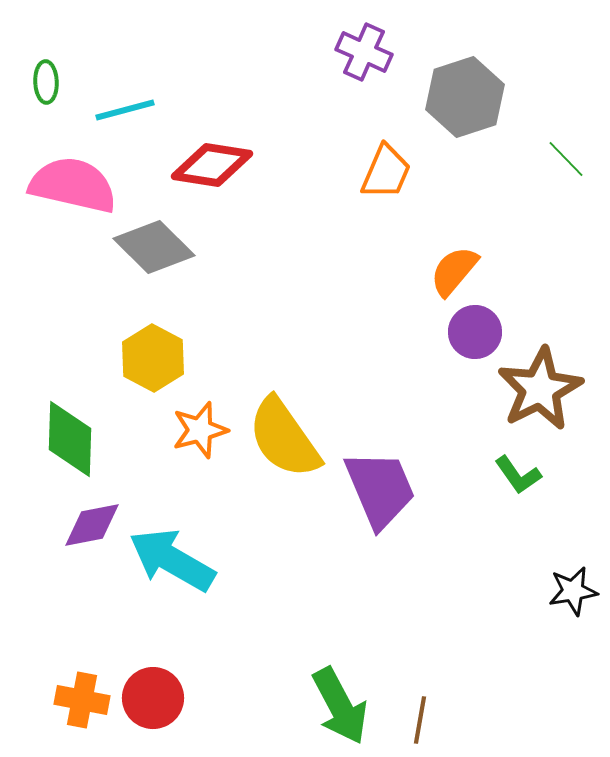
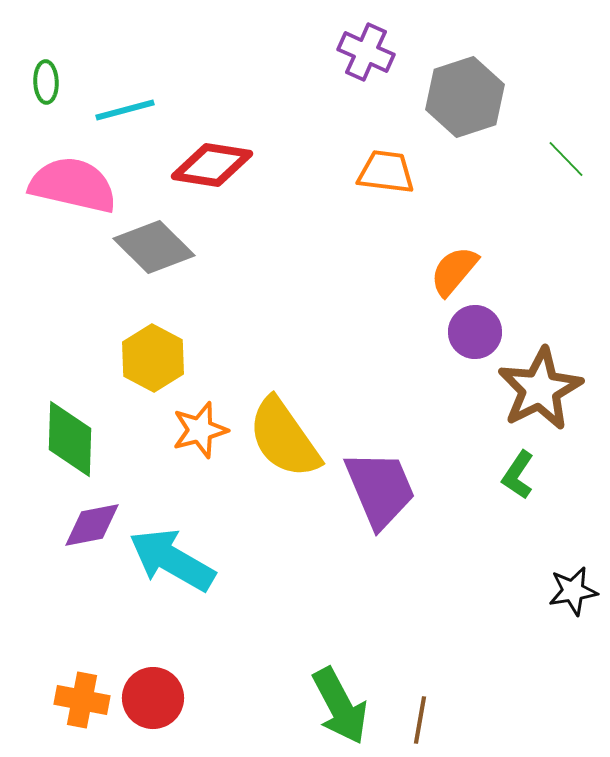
purple cross: moved 2 px right
orange trapezoid: rotated 106 degrees counterclockwise
green L-shape: rotated 69 degrees clockwise
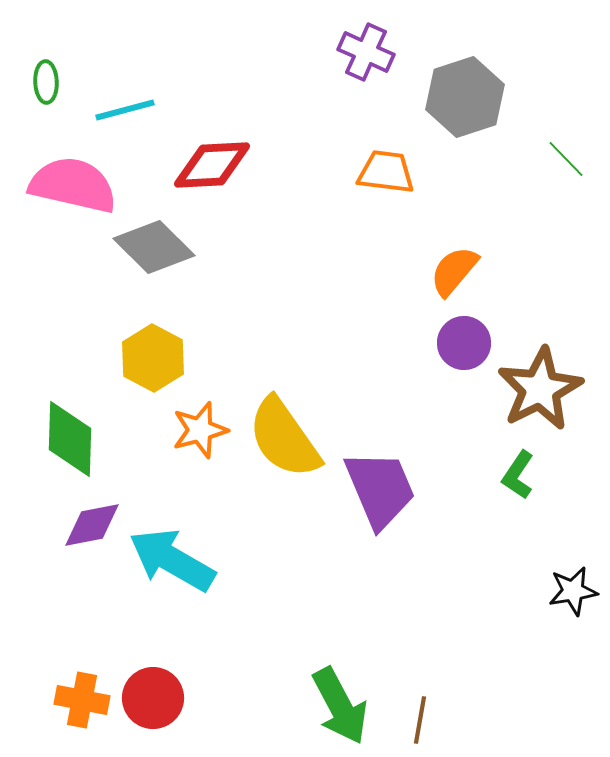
red diamond: rotated 12 degrees counterclockwise
purple circle: moved 11 px left, 11 px down
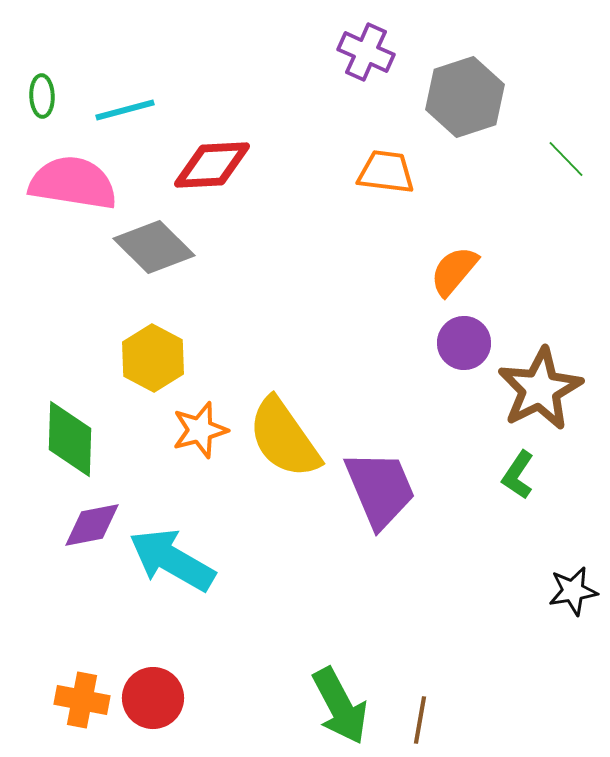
green ellipse: moved 4 px left, 14 px down
pink semicircle: moved 2 px up; rotated 4 degrees counterclockwise
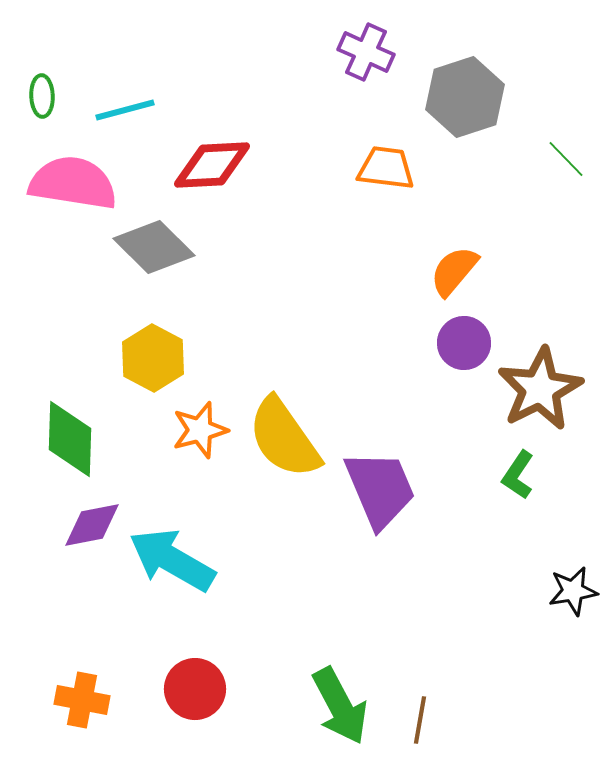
orange trapezoid: moved 4 px up
red circle: moved 42 px right, 9 px up
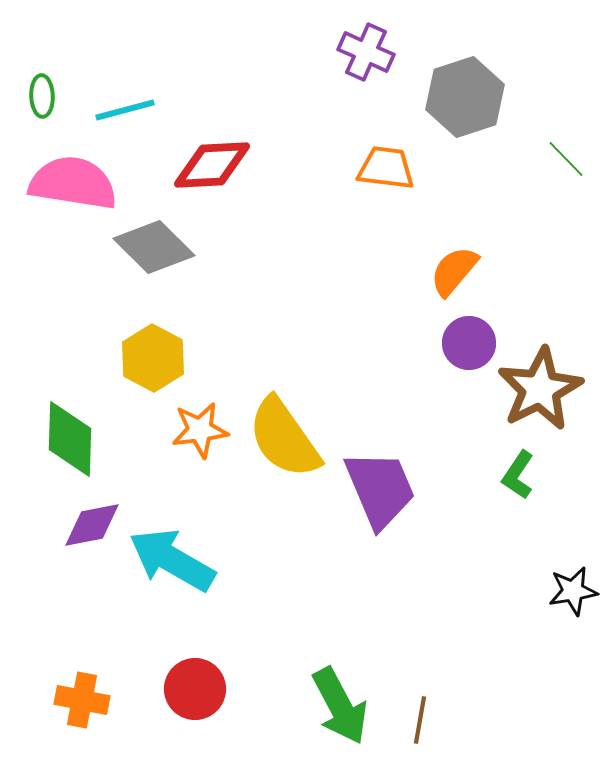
purple circle: moved 5 px right
orange star: rotated 8 degrees clockwise
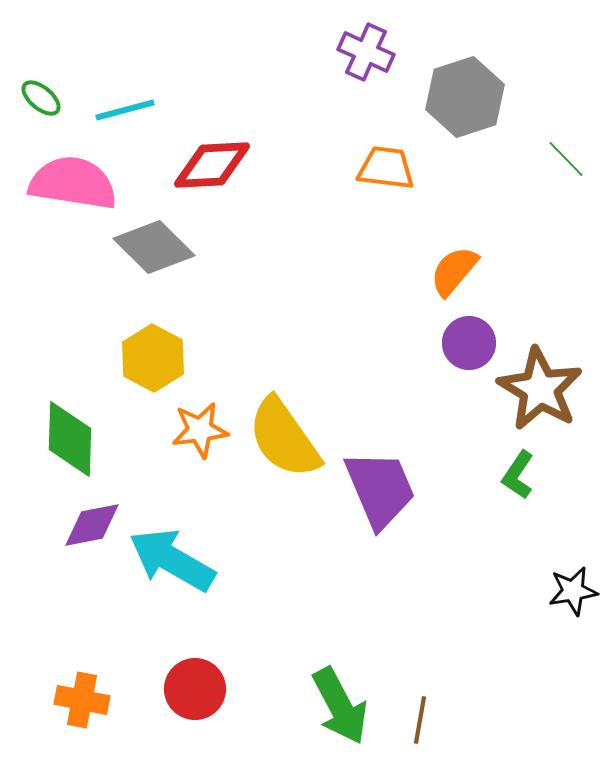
green ellipse: moved 1 px left, 2 px down; rotated 48 degrees counterclockwise
brown star: rotated 14 degrees counterclockwise
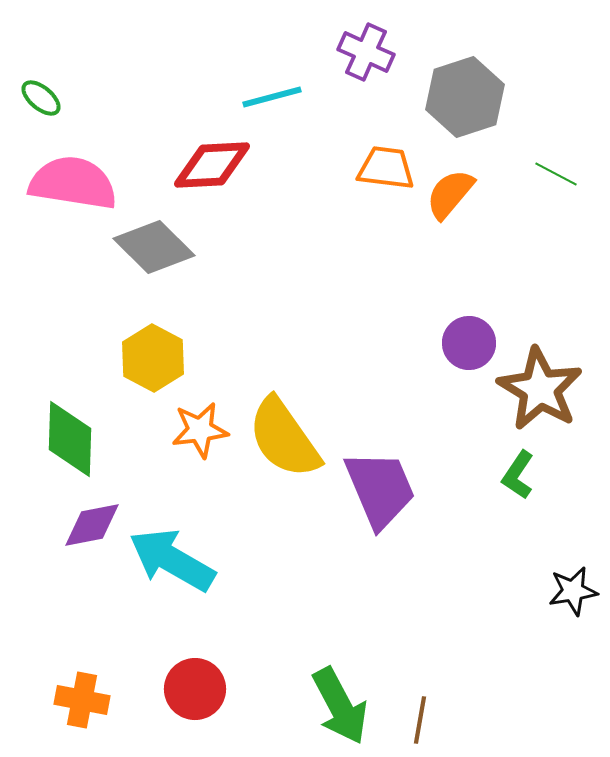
cyan line: moved 147 px right, 13 px up
green line: moved 10 px left, 15 px down; rotated 18 degrees counterclockwise
orange semicircle: moved 4 px left, 77 px up
